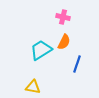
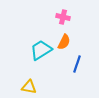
yellow triangle: moved 4 px left
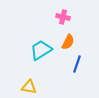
orange semicircle: moved 4 px right
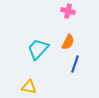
pink cross: moved 5 px right, 6 px up
cyan trapezoid: moved 3 px left, 1 px up; rotated 15 degrees counterclockwise
blue line: moved 2 px left
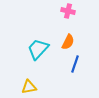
yellow triangle: rotated 21 degrees counterclockwise
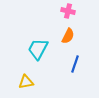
orange semicircle: moved 6 px up
cyan trapezoid: rotated 15 degrees counterclockwise
yellow triangle: moved 3 px left, 5 px up
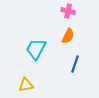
cyan trapezoid: moved 2 px left
yellow triangle: moved 3 px down
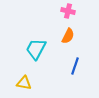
blue line: moved 2 px down
yellow triangle: moved 2 px left, 2 px up; rotated 21 degrees clockwise
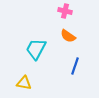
pink cross: moved 3 px left
orange semicircle: rotated 98 degrees clockwise
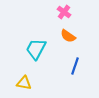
pink cross: moved 1 px left, 1 px down; rotated 24 degrees clockwise
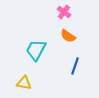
cyan trapezoid: moved 1 px down
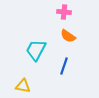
pink cross: rotated 32 degrees counterclockwise
blue line: moved 11 px left
yellow triangle: moved 1 px left, 3 px down
